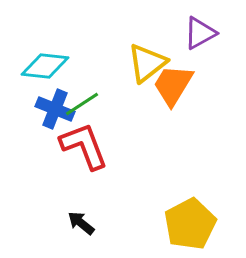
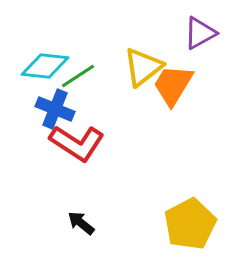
yellow triangle: moved 4 px left, 4 px down
green line: moved 4 px left, 28 px up
red L-shape: moved 7 px left, 3 px up; rotated 144 degrees clockwise
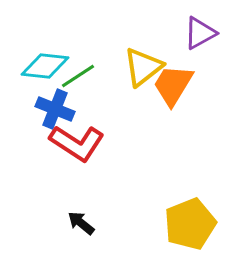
yellow pentagon: rotated 6 degrees clockwise
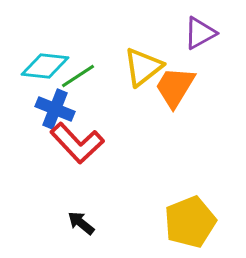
orange trapezoid: moved 2 px right, 2 px down
red L-shape: rotated 14 degrees clockwise
yellow pentagon: moved 2 px up
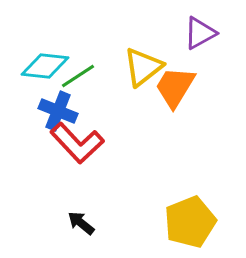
blue cross: moved 3 px right, 2 px down
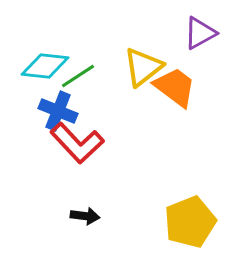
orange trapezoid: rotated 96 degrees clockwise
black arrow: moved 4 px right, 7 px up; rotated 148 degrees clockwise
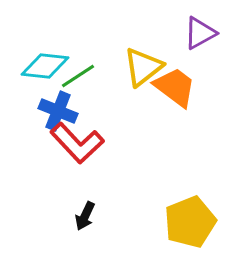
black arrow: rotated 108 degrees clockwise
